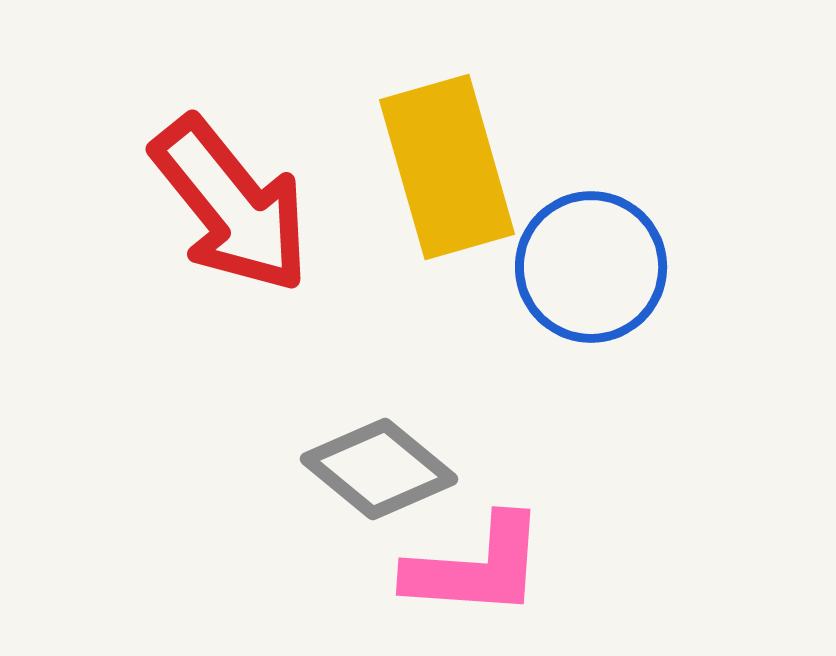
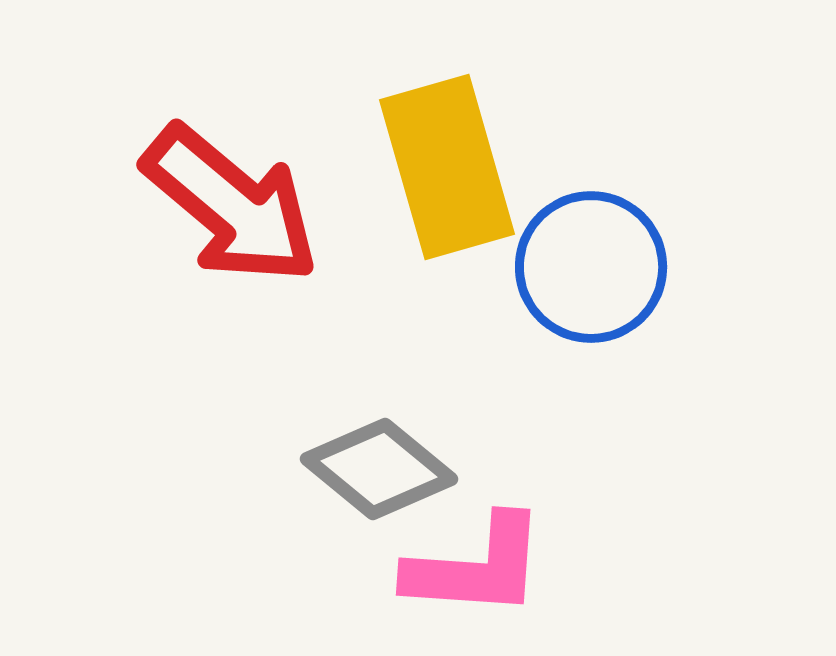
red arrow: rotated 11 degrees counterclockwise
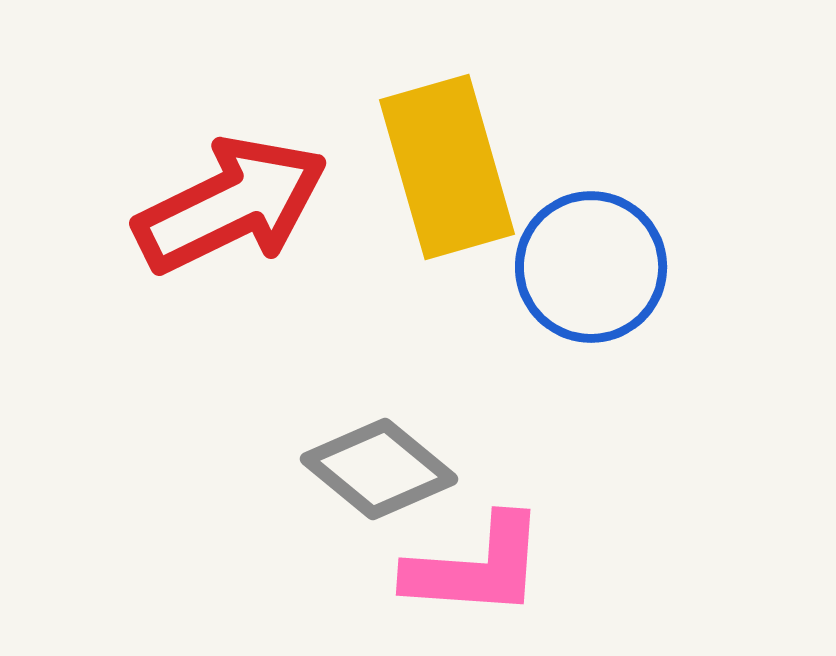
red arrow: rotated 66 degrees counterclockwise
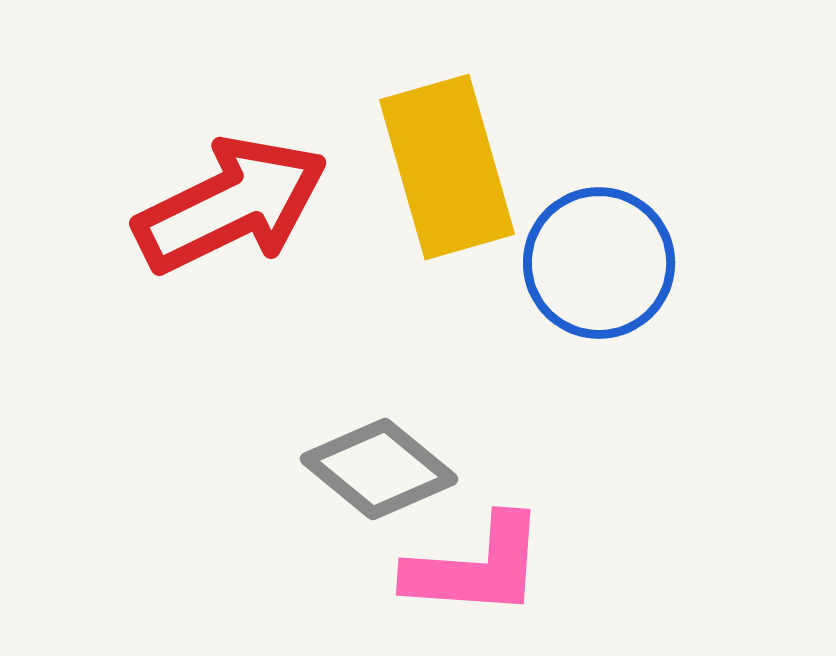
blue circle: moved 8 px right, 4 px up
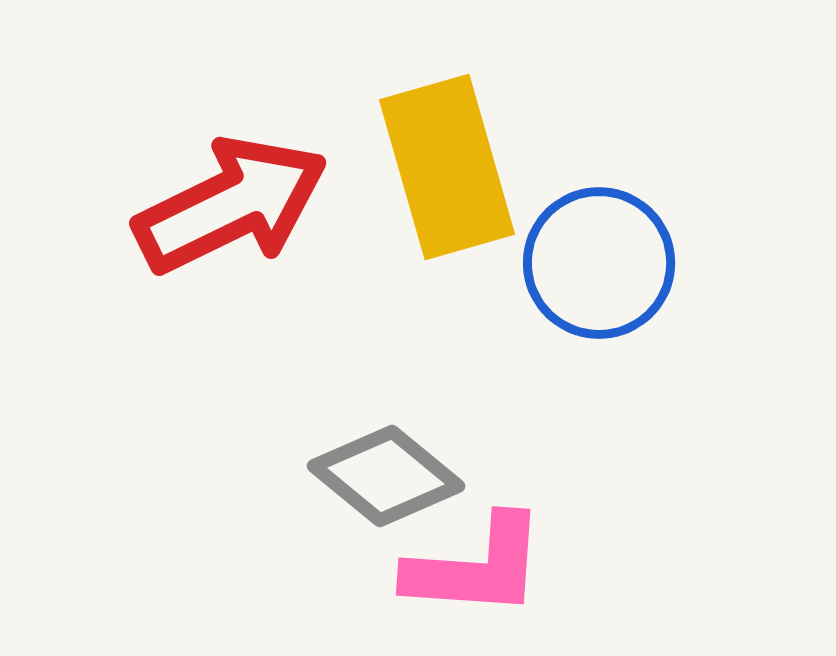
gray diamond: moved 7 px right, 7 px down
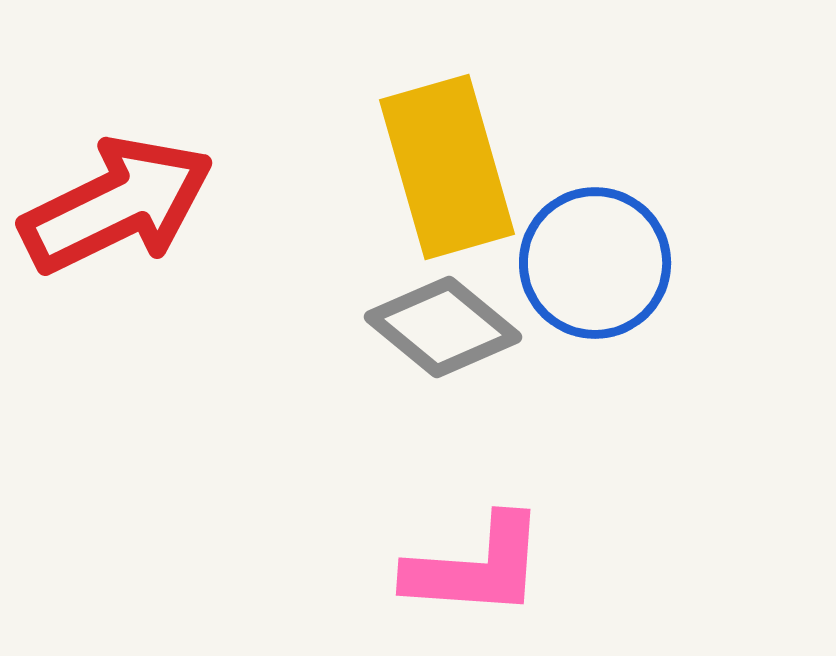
red arrow: moved 114 px left
blue circle: moved 4 px left
gray diamond: moved 57 px right, 149 px up
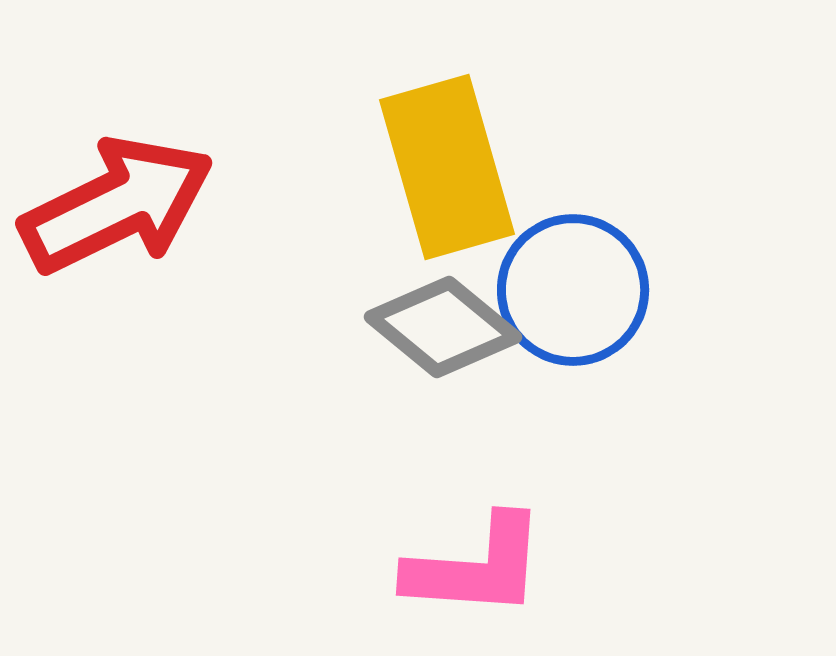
blue circle: moved 22 px left, 27 px down
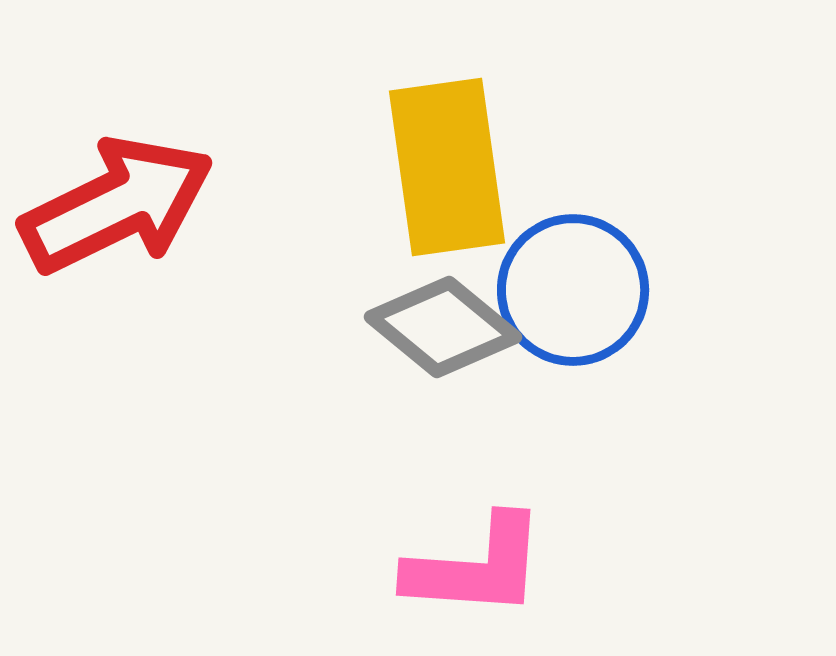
yellow rectangle: rotated 8 degrees clockwise
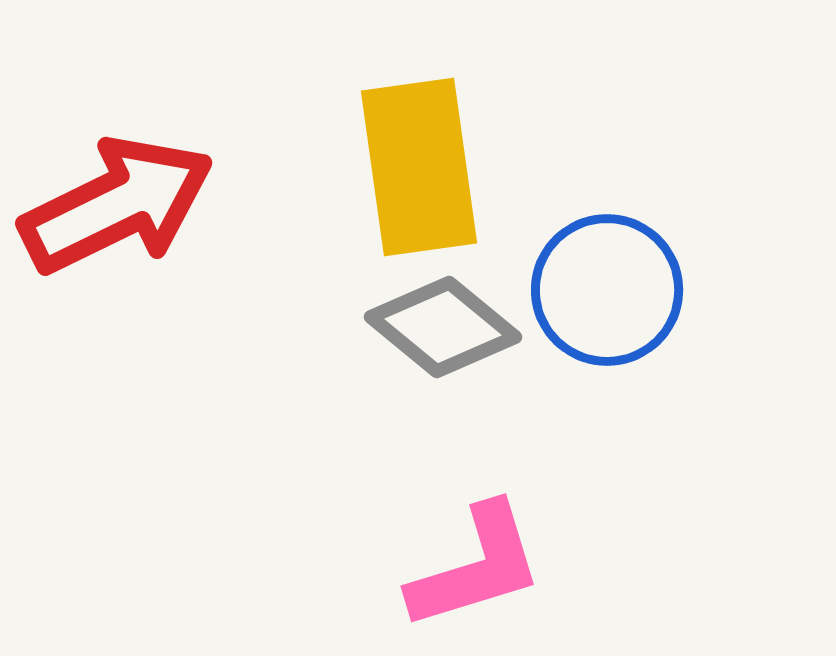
yellow rectangle: moved 28 px left
blue circle: moved 34 px right
pink L-shape: rotated 21 degrees counterclockwise
